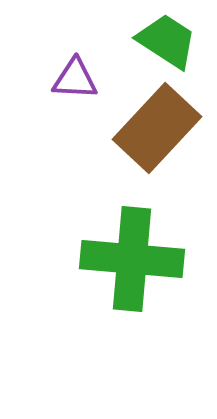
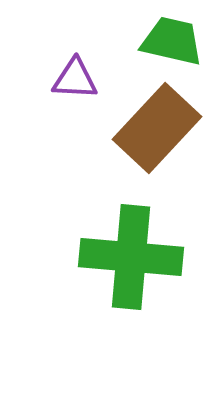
green trapezoid: moved 5 px right; rotated 20 degrees counterclockwise
green cross: moved 1 px left, 2 px up
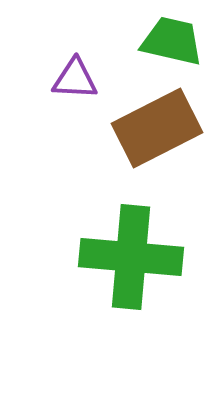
brown rectangle: rotated 20 degrees clockwise
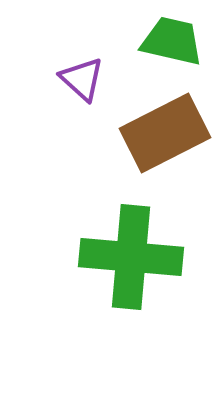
purple triangle: moved 7 px right; rotated 39 degrees clockwise
brown rectangle: moved 8 px right, 5 px down
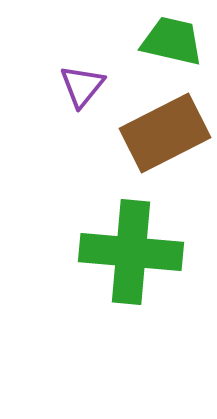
purple triangle: moved 7 px down; rotated 27 degrees clockwise
green cross: moved 5 px up
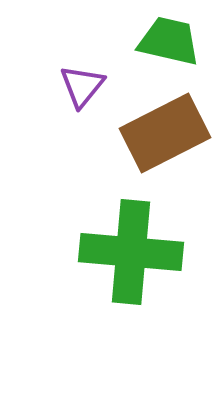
green trapezoid: moved 3 px left
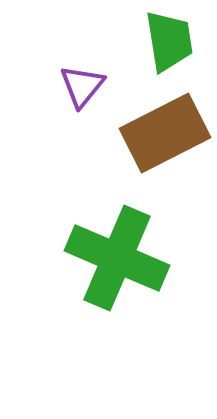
green trapezoid: rotated 68 degrees clockwise
green cross: moved 14 px left, 6 px down; rotated 18 degrees clockwise
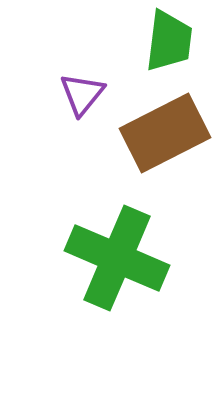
green trapezoid: rotated 16 degrees clockwise
purple triangle: moved 8 px down
